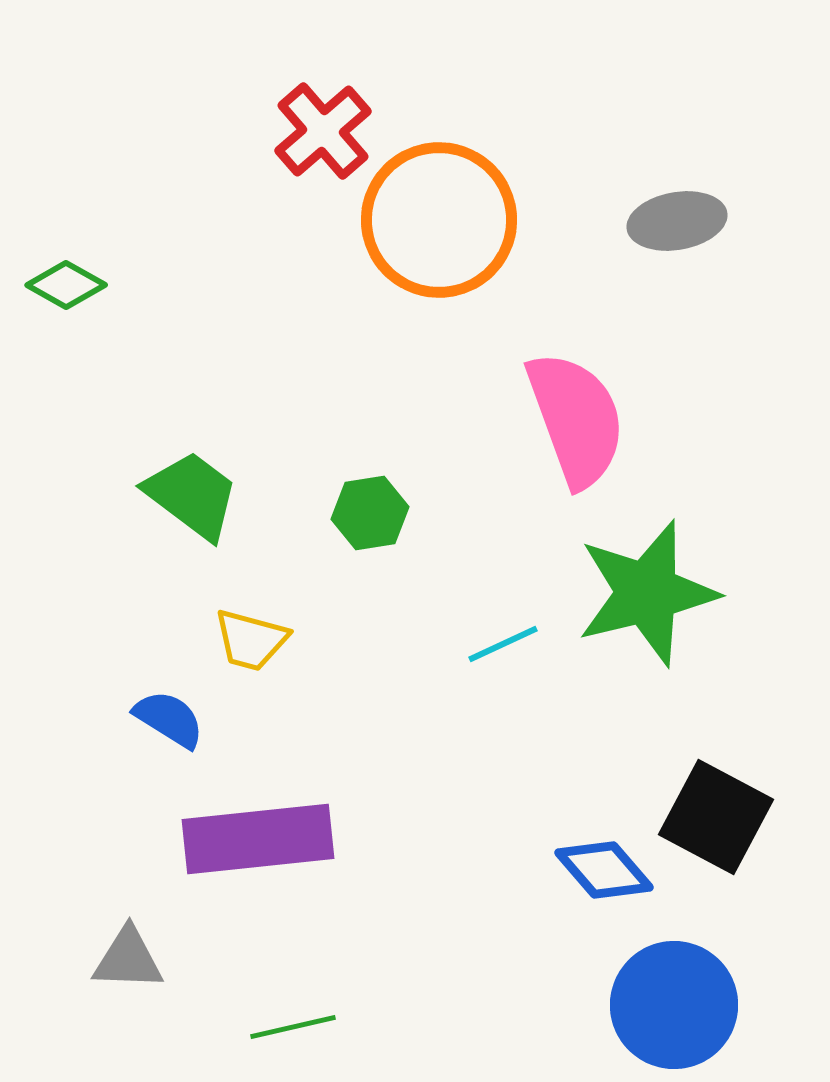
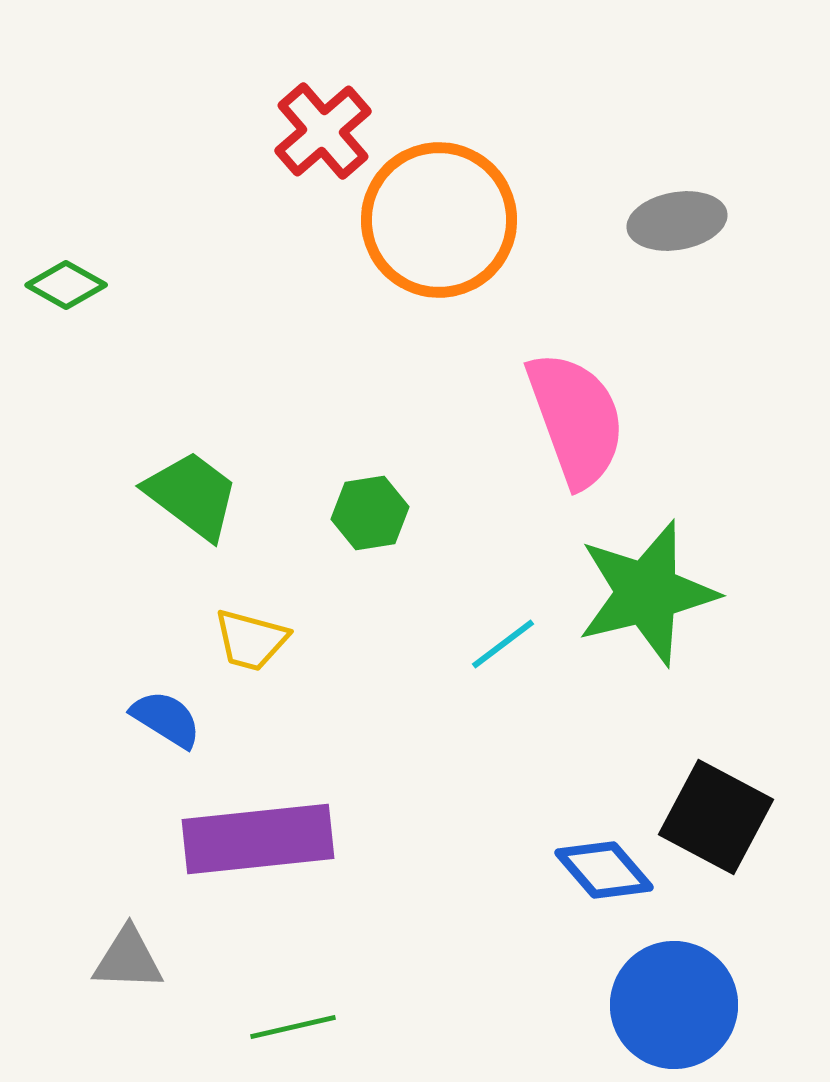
cyan line: rotated 12 degrees counterclockwise
blue semicircle: moved 3 px left
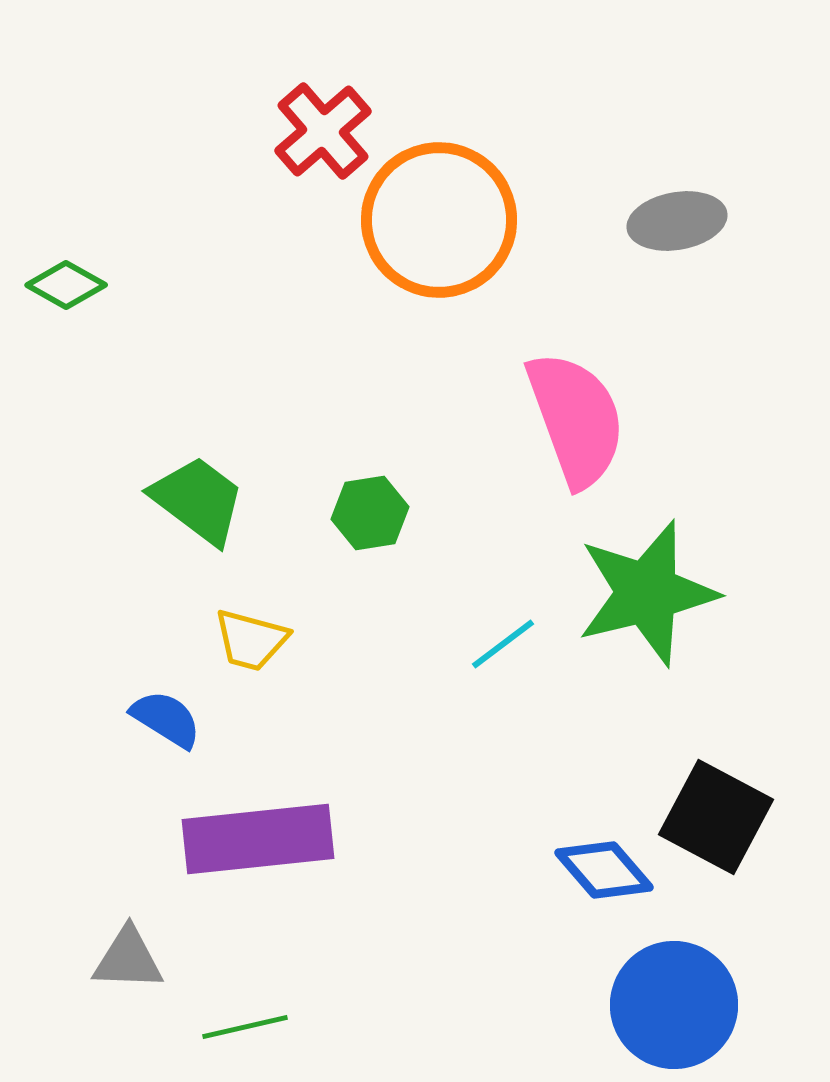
green trapezoid: moved 6 px right, 5 px down
green line: moved 48 px left
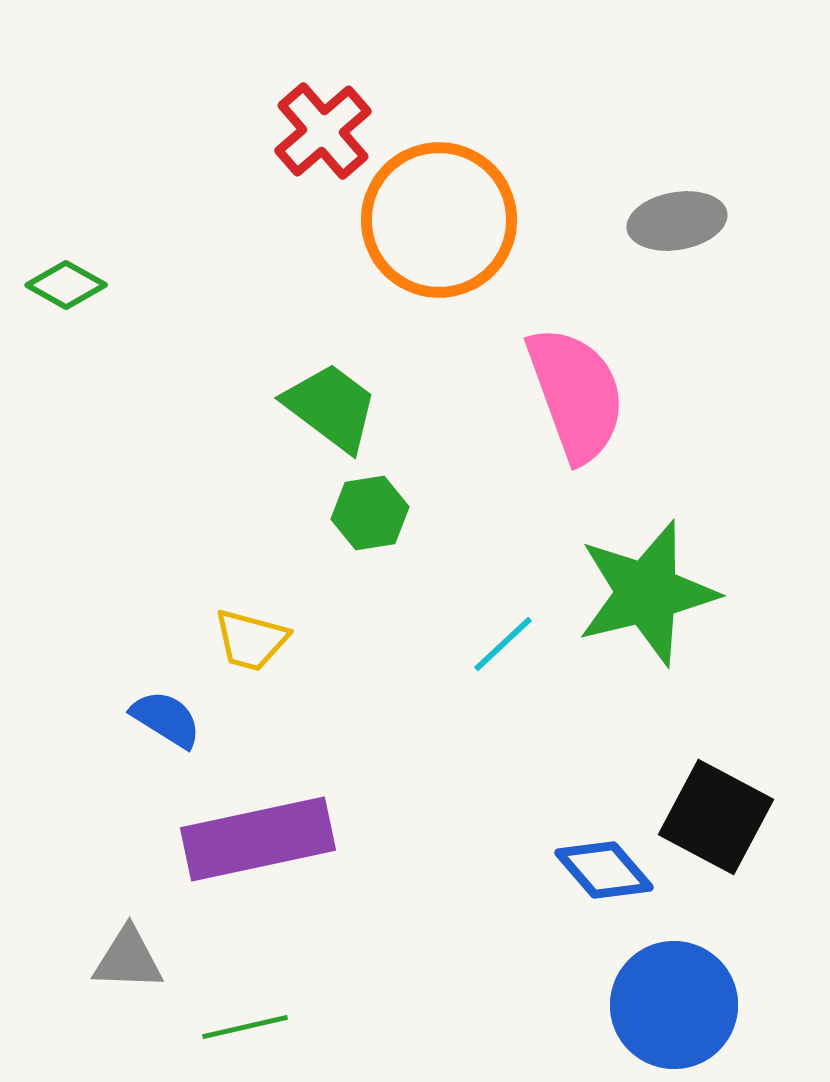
pink semicircle: moved 25 px up
green trapezoid: moved 133 px right, 93 px up
cyan line: rotated 6 degrees counterclockwise
purple rectangle: rotated 6 degrees counterclockwise
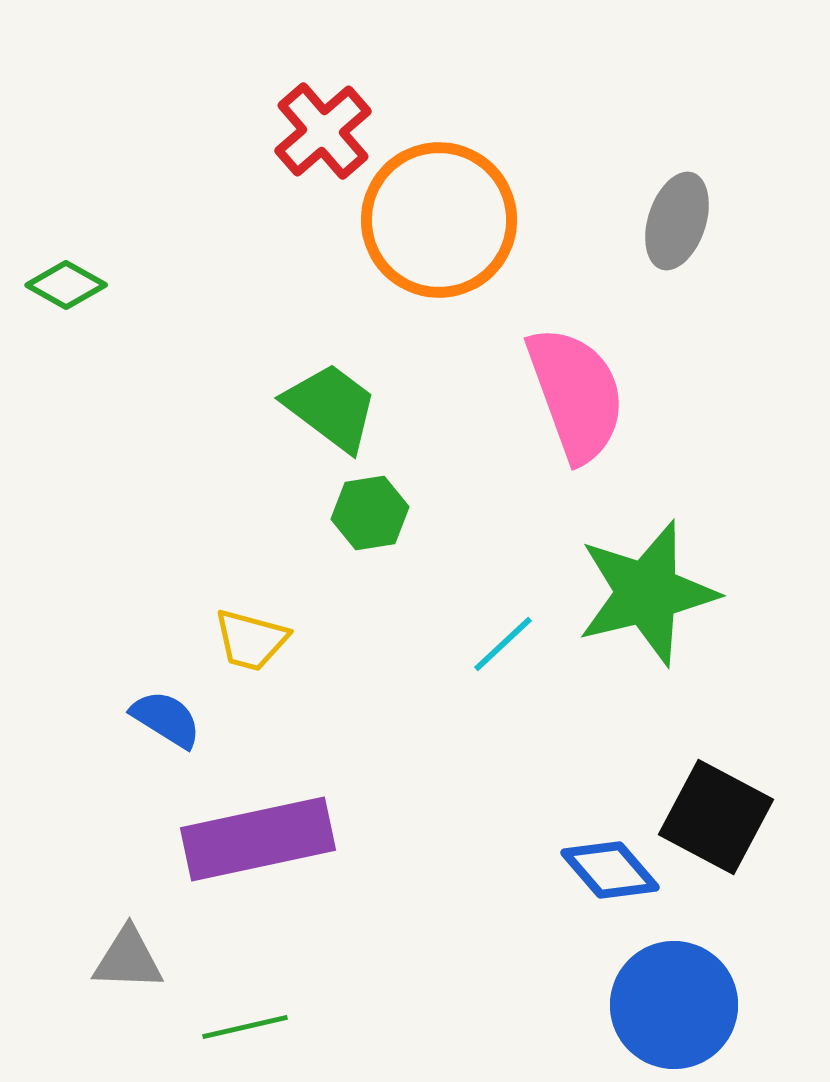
gray ellipse: rotated 62 degrees counterclockwise
blue diamond: moved 6 px right
